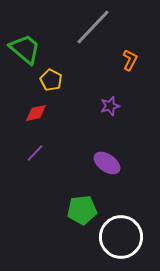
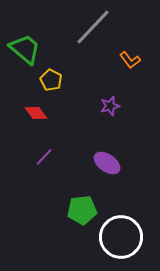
orange L-shape: rotated 115 degrees clockwise
red diamond: rotated 65 degrees clockwise
purple line: moved 9 px right, 4 px down
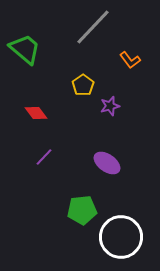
yellow pentagon: moved 32 px right, 5 px down; rotated 10 degrees clockwise
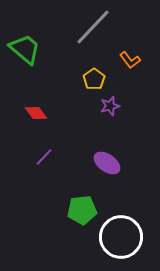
yellow pentagon: moved 11 px right, 6 px up
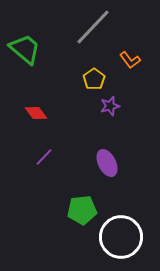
purple ellipse: rotated 28 degrees clockwise
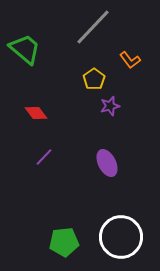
green pentagon: moved 18 px left, 32 px down
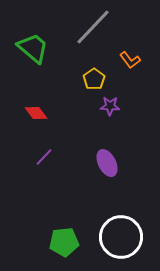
green trapezoid: moved 8 px right, 1 px up
purple star: rotated 18 degrees clockwise
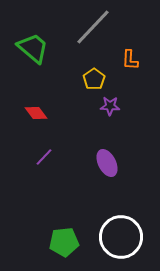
orange L-shape: rotated 40 degrees clockwise
